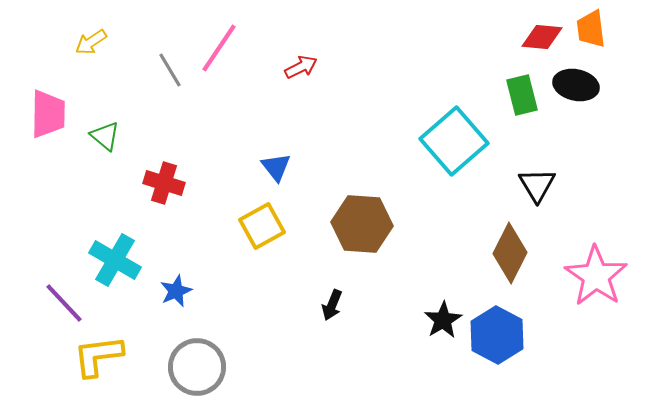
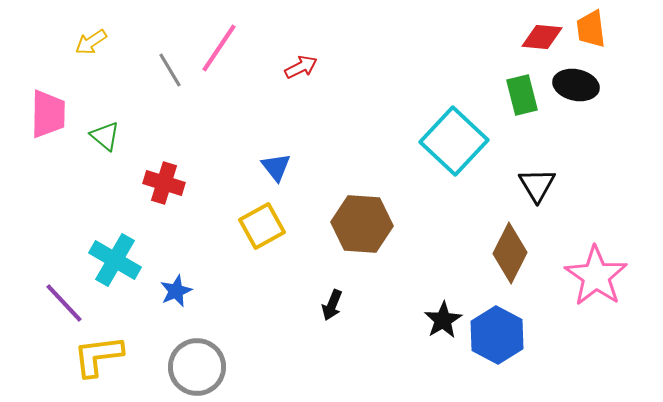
cyan square: rotated 6 degrees counterclockwise
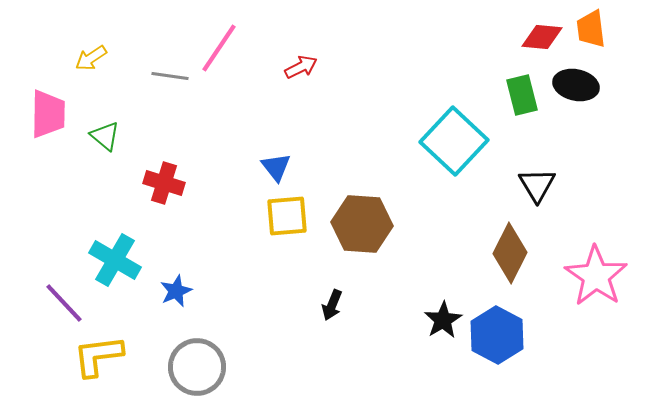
yellow arrow: moved 16 px down
gray line: moved 6 px down; rotated 51 degrees counterclockwise
yellow square: moved 25 px right, 10 px up; rotated 24 degrees clockwise
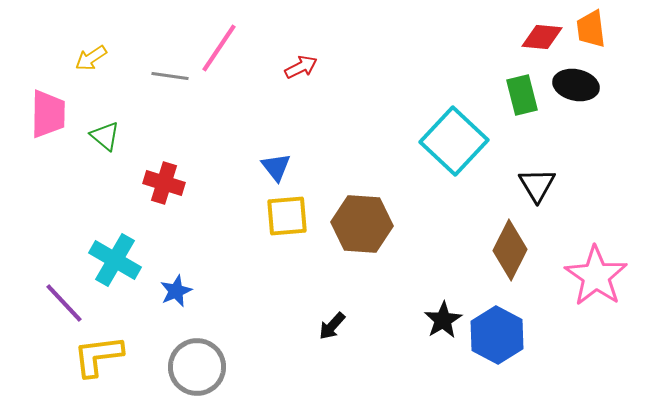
brown diamond: moved 3 px up
black arrow: moved 21 px down; rotated 20 degrees clockwise
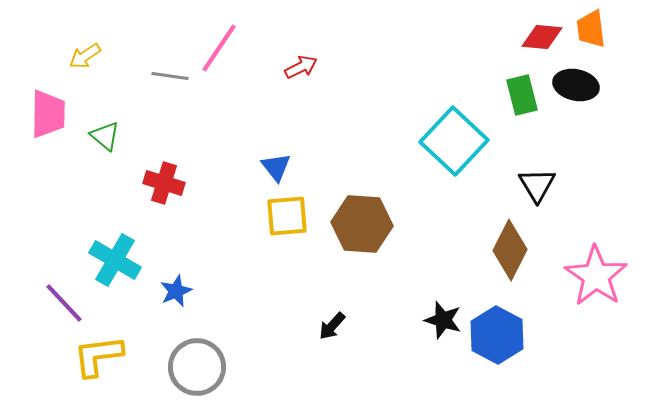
yellow arrow: moved 6 px left, 2 px up
black star: rotated 24 degrees counterclockwise
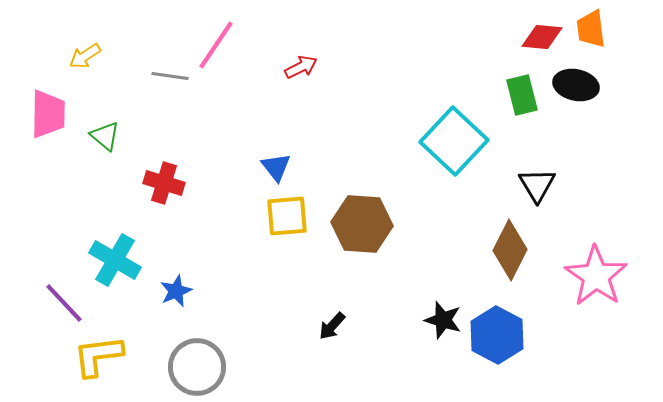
pink line: moved 3 px left, 3 px up
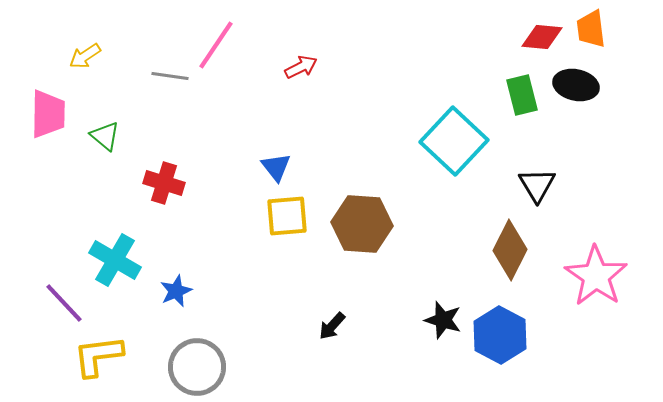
blue hexagon: moved 3 px right
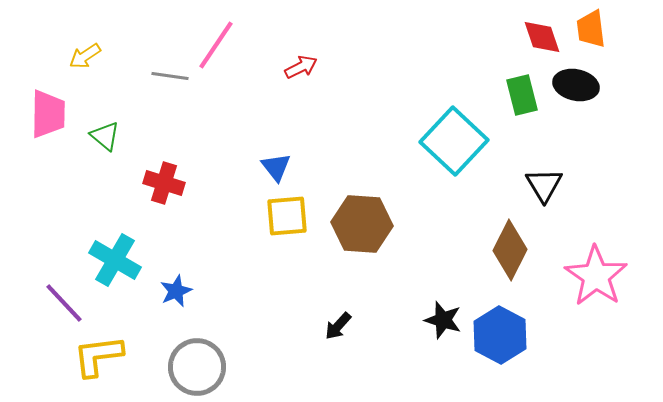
red diamond: rotated 66 degrees clockwise
black triangle: moved 7 px right
black arrow: moved 6 px right
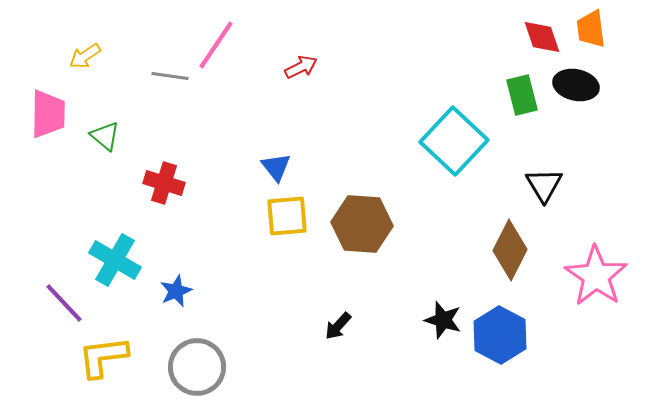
yellow L-shape: moved 5 px right, 1 px down
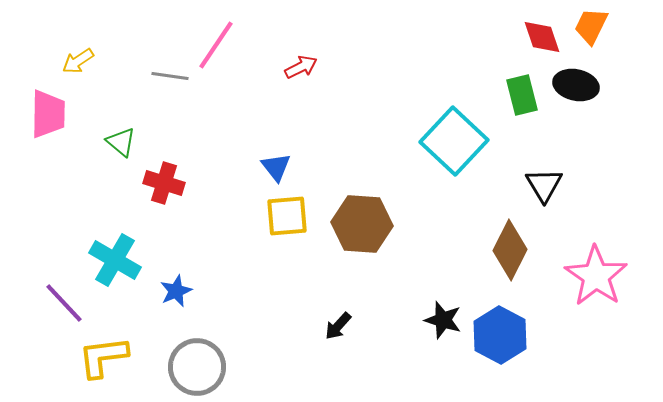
orange trapezoid: moved 3 px up; rotated 33 degrees clockwise
yellow arrow: moved 7 px left, 5 px down
green triangle: moved 16 px right, 6 px down
